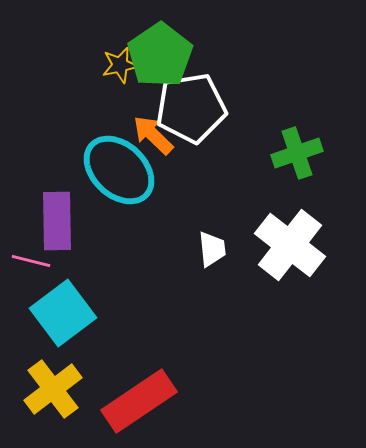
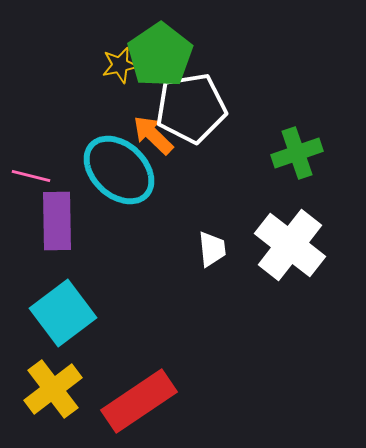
pink line: moved 85 px up
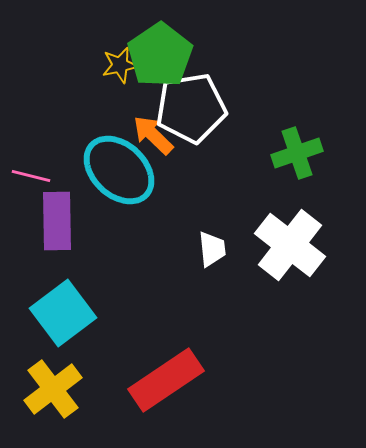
red rectangle: moved 27 px right, 21 px up
